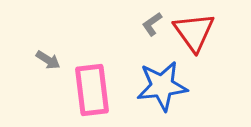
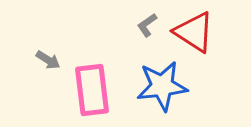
gray L-shape: moved 5 px left, 1 px down
red triangle: rotated 21 degrees counterclockwise
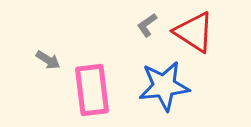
blue star: moved 2 px right
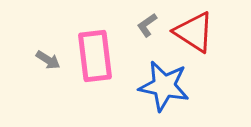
blue star: rotated 18 degrees clockwise
pink rectangle: moved 3 px right, 34 px up
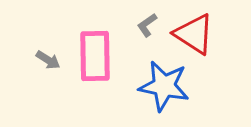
red triangle: moved 2 px down
pink rectangle: rotated 6 degrees clockwise
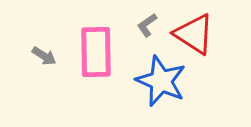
pink rectangle: moved 1 px right, 4 px up
gray arrow: moved 4 px left, 4 px up
blue star: moved 3 px left, 5 px up; rotated 12 degrees clockwise
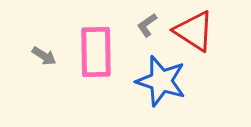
red triangle: moved 3 px up
blue star: rotated 6 degrees counterclockwise
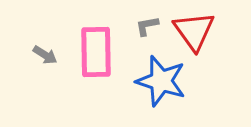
gray L-shape: moved 1 px down; rotated 25 degrees clockwise
red triangle: rotated 21 degrees clockwise
gray arrow: moved 1 px right, 1 px up
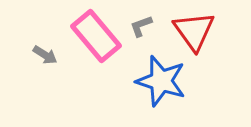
gray L-shape: moved 6 px left; rotated 10 degrees counterclockwise
pink rectangle: moved 16 px up; rotated 39 degrees counterclockwise
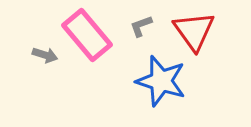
pink rectangle: moved 9 px left, 1 px up
gray arrow: rotated 15 degrees counterclockwise
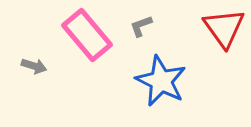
red triangle: moved 30 px right, 3 px up
gray arrow: moved 11 px left, 11 px down
blue star: rotated 9 degrees clockwise
